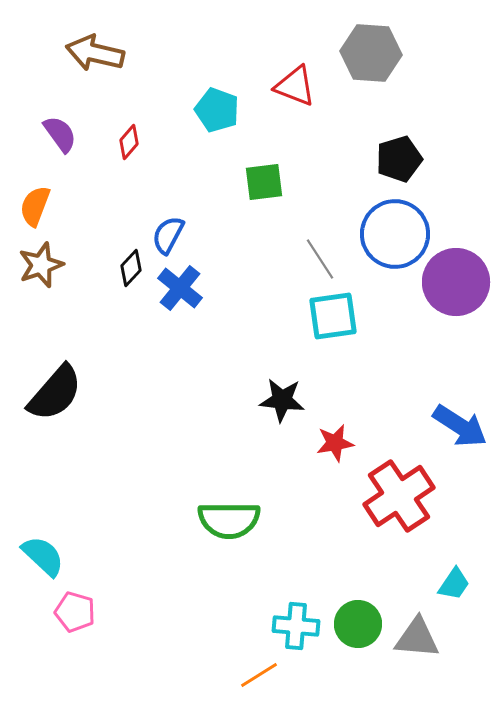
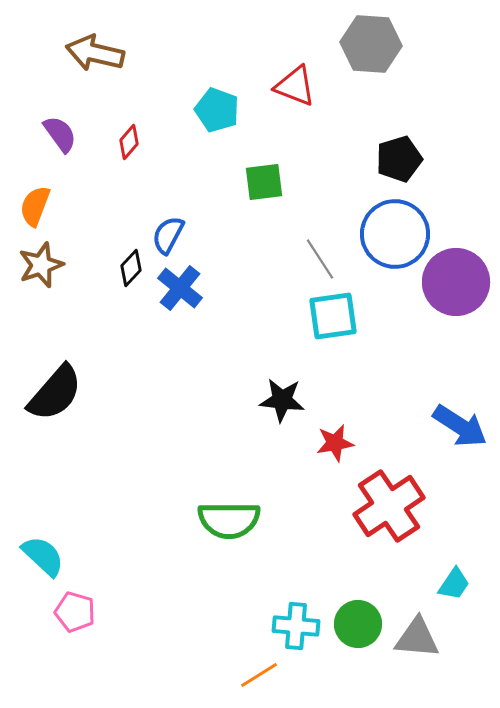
gray hexagon: moved 9 px up
red cross: moved 10 px left, 10 px down
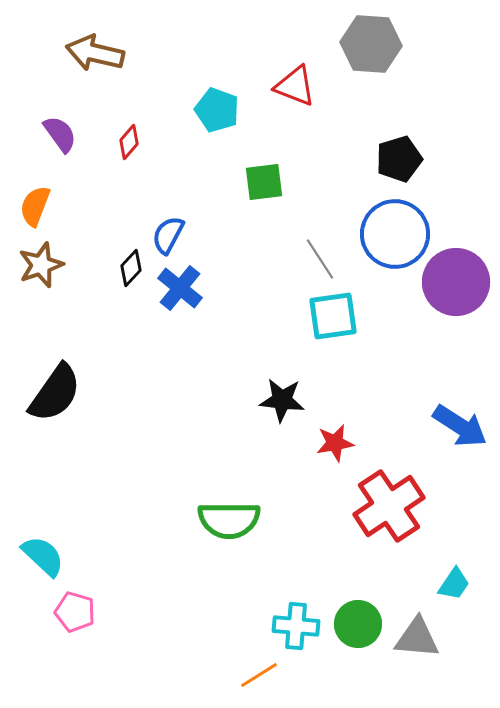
black semicircle: rotated 6 degrees counterclockwise
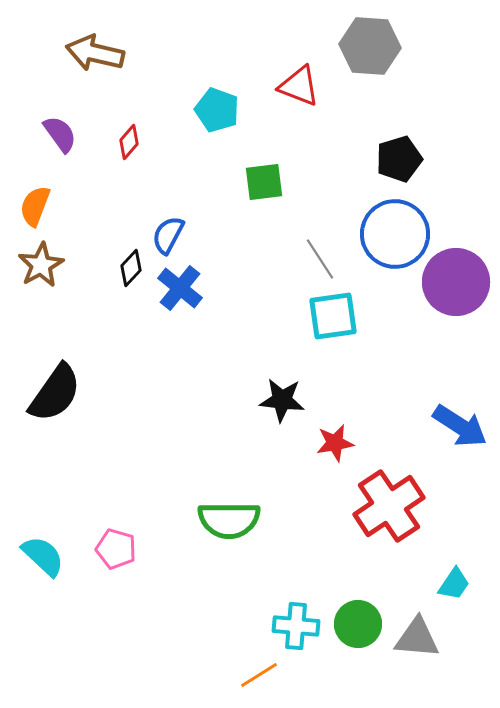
gray hexagon: moved 1 px left, 2 px down
red triangle: moved 4 px right
brown star: rotated 9 degrees counterclockwise
pink pentagon: moved 41 px right, 63 px up
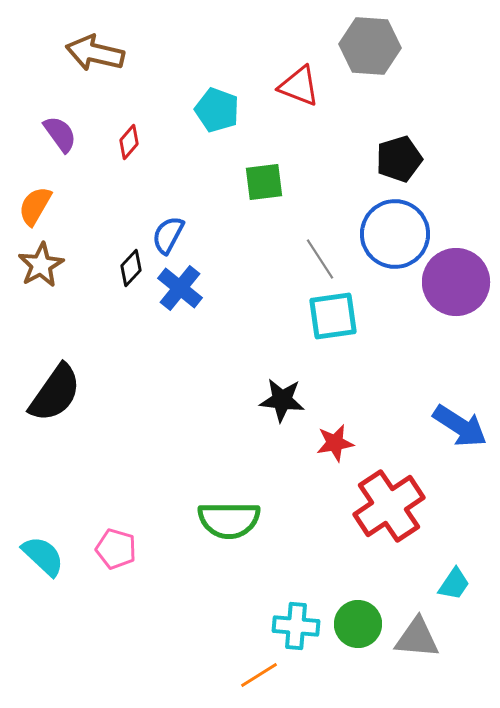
orange semicircle: rotated 9 degrees clockwise
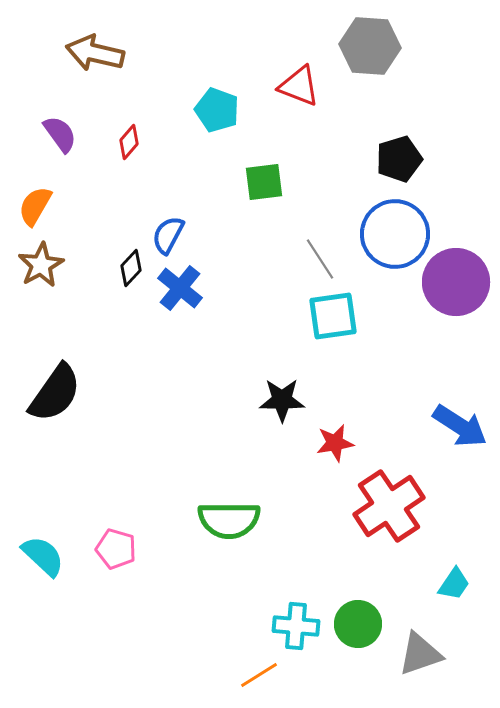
black star: rotated 6 degrees counterclockwise
gray triangle: moved 3 px right, 16 px down; rotated 24 degrees counterclockwise
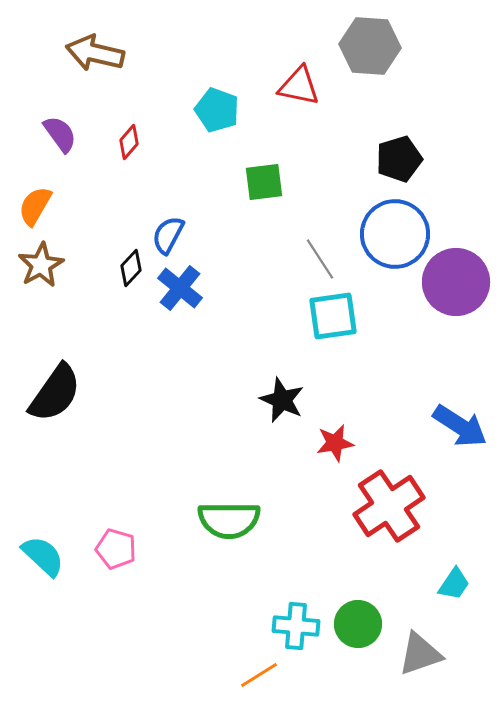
red triangle: rotated 9 degrees counterclockwise
black star: rotated 24 degrees clockwise
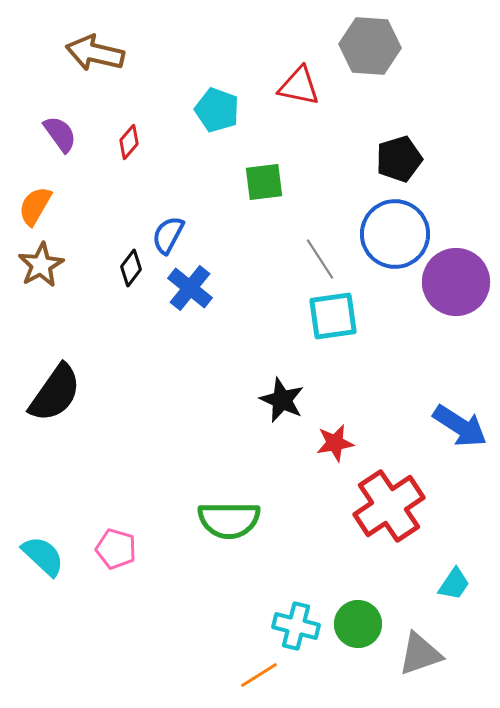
black diamond: rotated 6 degrees counterclockwise
blue cross: moved 10 px right
cyan cross: rotated 9 degrees clockwise
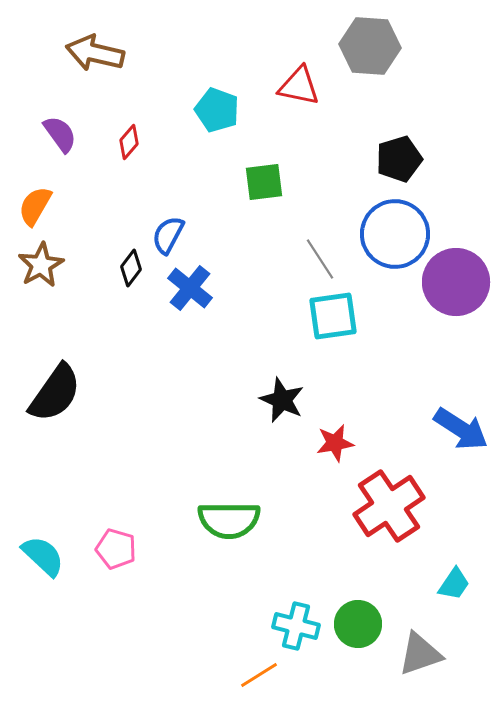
blue arrow: moved 1 px right, 3 px down
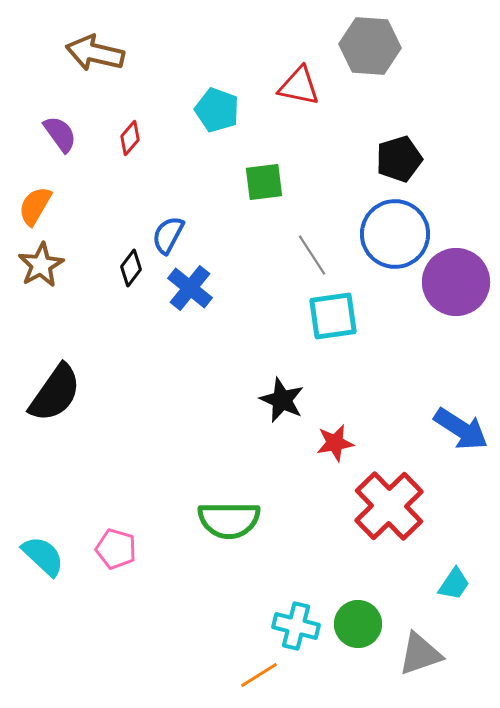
red diamond: moved 1 px right, 4 px up
gray line: moved 8 px left, 4 px up
red cross: rotated 10 degrees counterclockwise
